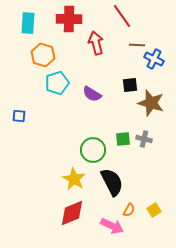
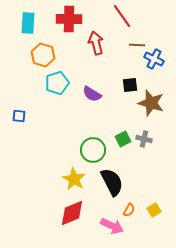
green square: rotated 21 degrees counterclockwise
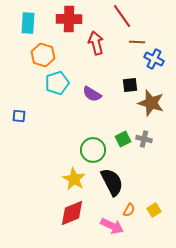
brown line: moved 3 px up
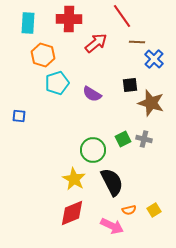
red arrow: rotated 65 degrees clockwise
blue cross: rotated 18 degrees clockwise
orange semicircle: rotated 48 degrees clockwise
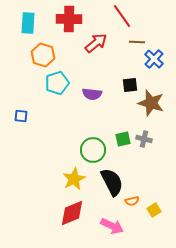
purple semicircle: rotated 24 degrees counterclockwise
blue square: moved 2 px right
green square: rotated 14 degrees clockwise
yellow star: rotated 15 degrees clockwise
orange semicircle: moved 3 px right, 9 px up
